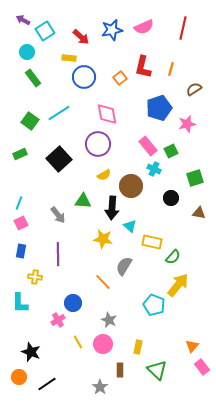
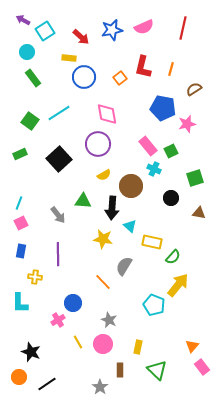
blue pentagon at (159, 108): moved 4 px right; rotated 30 degrees clockwise
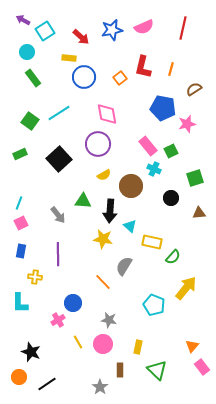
black arrow at (112, 208): moved 2 px left, 3 px down
brown triangle at (199, 213): rotated 16 degrees counterclockwise
yellow arrow at (178, 285): moved 8 px right, 3 px down
gray star at (109, 320): rotated 14 degrees counterclockwise
